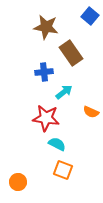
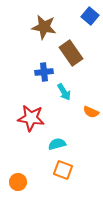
brown star: moved 2 px left
cyan arrow: rotated 96 degrees clockwise
red star: moved 15 px left
cyan semicircle: rotated 42 degrees counterclockwise
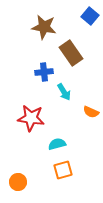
orange square: rotated 36 degrees counterclockwise
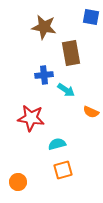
blue square: moved 1 px right, 1 px down; rotated 30 degrees counterclockwise
brown rectangle: rotated 25 degrees clockwise
blue cross: moved 3 px down
cyan arrow: moved 2 px right, 2 px up; rotated 24 degrees counterclockwise
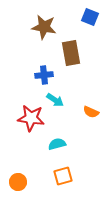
blue square: moved 1 px left; rotated 12 degrees clockwise
cyan arrow: moved 11 px left, 10 px down
orange square: moved 6 px down
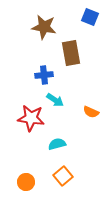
orange square: rotated 24 degrees counterclockwise
orange circle: moved 8 px right
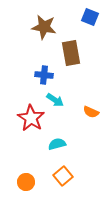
blue cross: rotated 12 degrees clockwise
red star: rotated 24 degrees clockwise
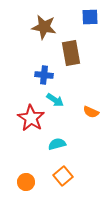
blue square: rotated 24 degrees counterclockwise
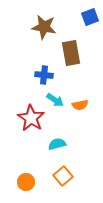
blue square: rotated 18 degrees counterclockwise
orange semicircle: moved 11 px left, 7 px up; rotated 35 degrees counterclockwise
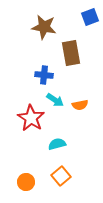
orange square: moved 2 px left
